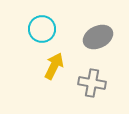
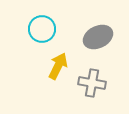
yellow arrow: moved 4 px right
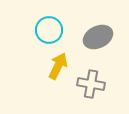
cyan circle: moved 7 px right, 1 px down
gray cross: moved 1 px left, 1 px down
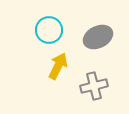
gray cross: moved 3 px right, 2 px down; rotated 24 degrees counterclockwise
